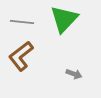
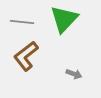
brown L-shape: moved 5 px right
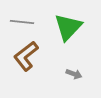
green triangle: moved 4 px right, 8 px down
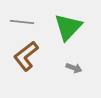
gray arrow: moved 6 px up
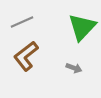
gray line: rotated 30 degrees counterclockwise
green triangle: moved 14 px right
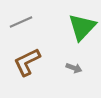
gray line: moved 1 px left
brown L-shape: moved 1 px right, 6 px down; rotated 12 degrees clockwise
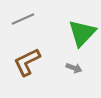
gray line: moved 2 px right, 3 px up
green triangle: moved 6 px down
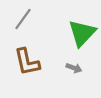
gray line: rotated 30 degrees counterclockwise
brown L-shape: rotated 76 degrees counterclockwise
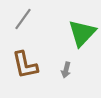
brown L-shape: moved 2 px left, 3 px down
gray arrow: moved 8 px left, 2 px down; rotated 84 degrees clockwise
